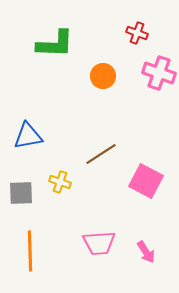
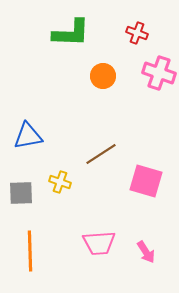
green L-shape: moved 16 px right, 11 px up
pink square: rotated 12 degrees counterclockwise
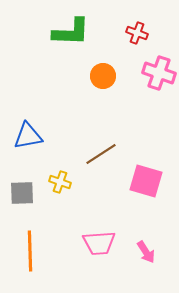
green L-shape: moved 1 px up
gray square: moved 1 px right
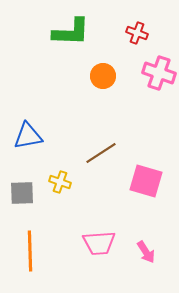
brown line: moved 1 px up
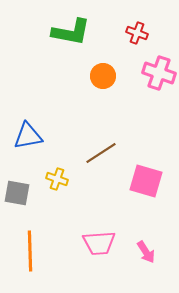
green L-shape: rotated 9 degrees clockwise
yellow cross: moved 3 px left, 3 px up
gray square: moved 5 px left; rotated 12 degrees clockwise
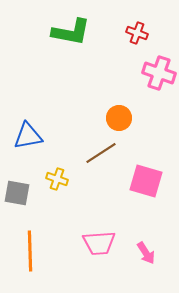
orange circle: moved 16 px right, 42 px down
pink arrow: moved 1 px down
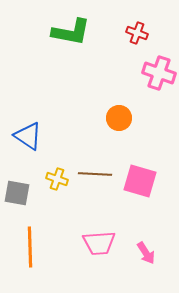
blue triangle: rotated 44 degrees clockwise
brown line: moved 6 px left, 21 px down; rotated 36 degrees clockwise
pink square: moved 6 px left
orange line: moved 4 px up
